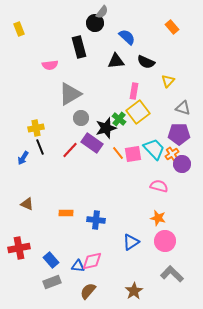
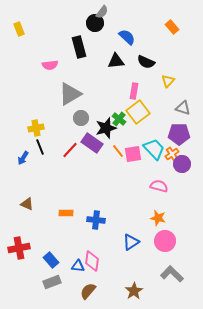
orange line at (118, 153): moved 2 px up
pink diamond at (92, 261): rotated 70 degrees counterclockwise
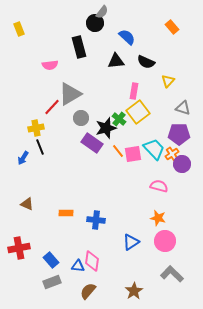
red line at (70, 150): moved 18 px left, 43 px up
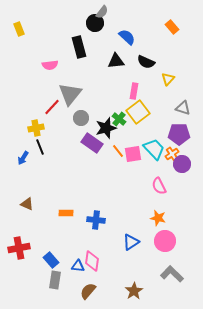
yellow triangle at (168, 81): moved 2 px up
gray triangle at (70, 94): rotated 20 degrees counterclockwise
pink semicircle at (159, 186): rotated 132 degrees counterclockwise
gray rectangle at (52, 282): moved 3 px right, 2 px up; rotated 60 degrees counterclockwise
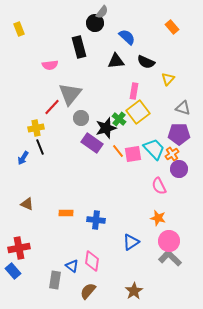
purple circle at (182, 164): moved 3 px left, 5 px down
pink circle at (165, 241): moved 4 px right
blue rectangle at (51, 260): moved 38 px left, 11 px down
blue triangle at (78, 266): moved 6 px left; rotated 32 degrees clockwise
gray L-shape at (172, 274): moved 2 px left, 16 px up
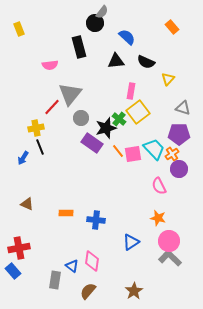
pink rectangle at (134, 91): moved 3 px left
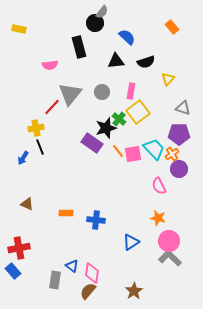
yellow rectangle at (19, 29): rotated 56 degrees counterclockwise
black semicircle at (146, 62): rotated 42 degrees counterclockwise
gray circle at (81, 118): moved 21 px right, 26 px up
pink diamond at (92, 261): moved 12 px down
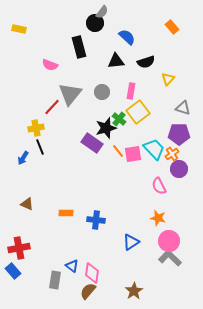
pink semicircle at (50, 65): rotated 28 degrees clockwise
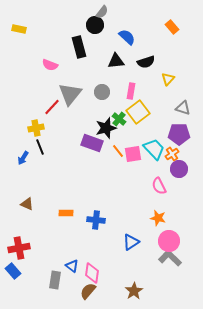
black circle at (95, 23): moved 2 px down
purple rectangle at (92, 143): rotated 15 degrees counterclockwise
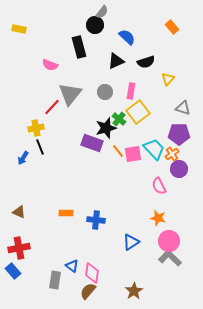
black triangle at (116, 61): rotated 18 degrees counterclockwise
gray circle at (102, 92): moved 3 px right
brown triangle at (27, 204): moved 8 px left, 8 px down
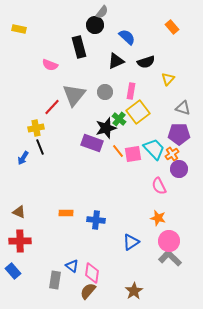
gray triangle at (70, 94): moved 4 px right, 1 px down
red cross at (19, 248): moved 1 px right, 7 px up; rotated 10 degrees clockwise
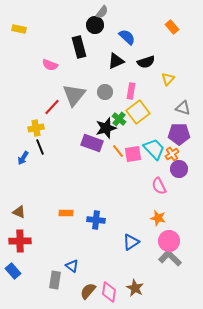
pink diamond at (92, 273): moved 17 px right, 19 px down
brown star at (134, 291): moved 1 px right, 3 px up; rotated 12 degrees counterclockwise
